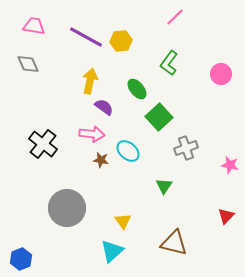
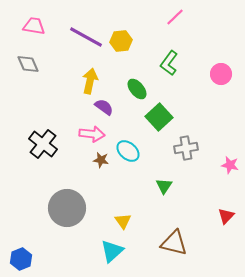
gray cross: rotated 10 degrees clockwise
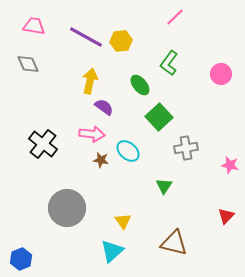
green ellipse: moved 3 px right, 4 px up
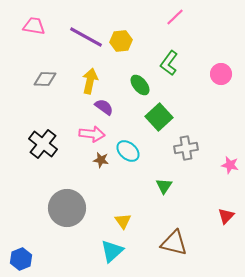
gray diamond: moved 17 px right, 15 px down; rotated 65 degrees counterclockwise
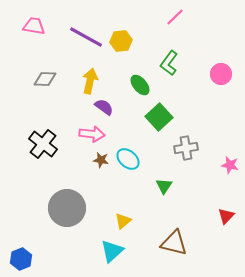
cyan ellipse: moved 8 px down
yellow triangle: rotated 24 degrees clockwise
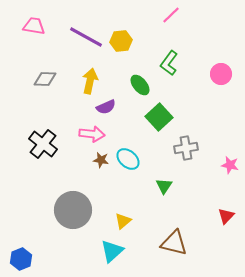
pink line: moved 4 px left, 2 px up
purple semicircle: moved 2 px right; rotated 120 degrees clockwise
gray circle: moved 6 px right, 2 px down
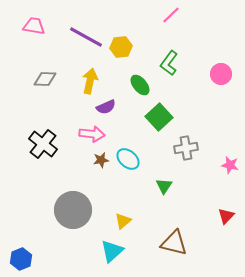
yellow hexagon: moved 6 px down
brown star: rotated 21 degrees counterclockwise
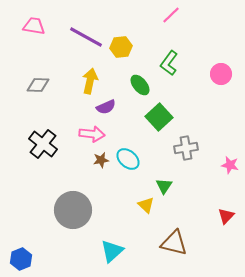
gray diamond: moved 7 px left, 6 px down
yellow triangle: moved 23 px right, 16 px up; rotated 36 degrees counterclockwise
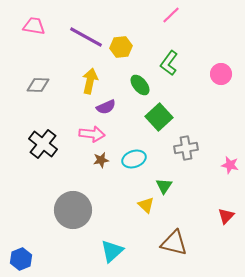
cyan ellipse: moved 6 px right; rotated 60 degrees counterclockwise
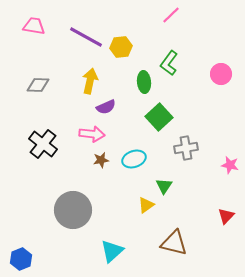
green ellipse: moved 4 px right, 3 px up; rotated 35 degrees clockwise
yellow triangle: rotated 42 degrees clockwise
